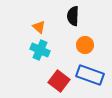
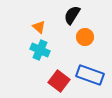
black semicircle: moved 1 px left, 1 px up; rotated 30 degrees clockwise
orange circle: moved 8 px up
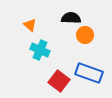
black semicircle: moved 1 px left, 3 px down; rotated 60 degrees clockwise
orange triangle: moved 9 px left, 2 px up
orange circle: moved 2 px up
blue rectangle: moved 1 px left, 2 px up
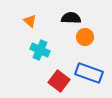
orange triangle: moved 4 px up
orange circle: moved 2 px down
